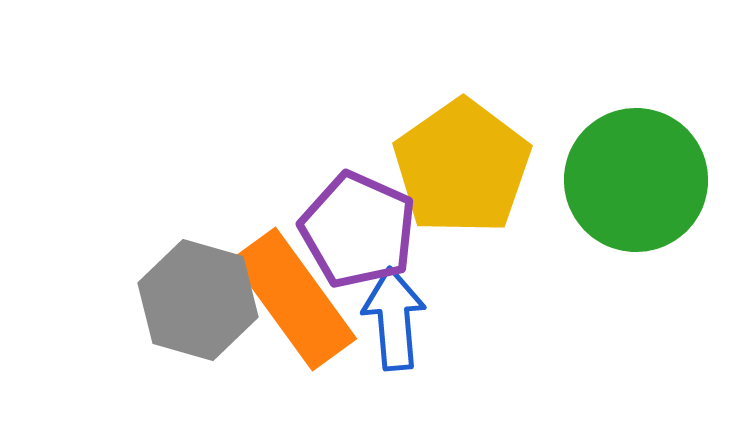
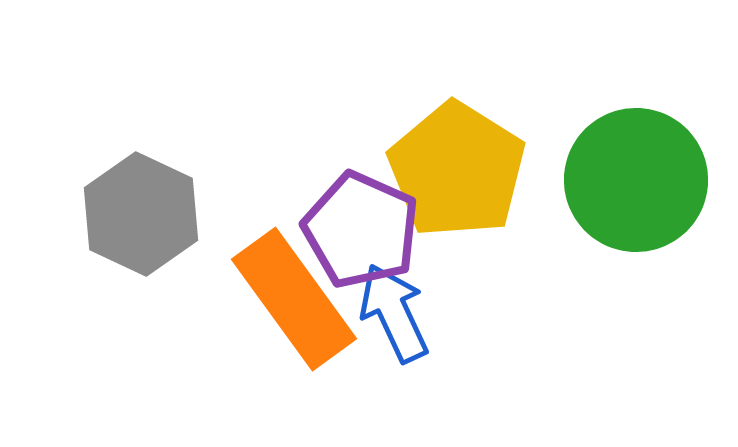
yellow pentagon: moved 5 px left, 3 px down; rotated 5 degrees counterclockwise
purple pentagon: moved 3 px right
gray hexagon: moved 57 px left, 86 px up; rotated 9 degrees clockwise
blue arrow: moved 6 px up; rotated 20 degrees counterclockwise
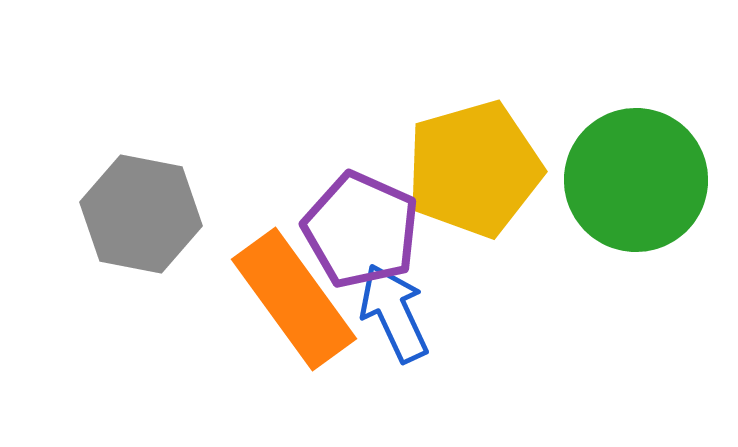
yellow pentagon: moved 17 px right, 1 px up; rotated 24 degrees clockwise
gray hexagon: rotated 14 degrees counterclockwise
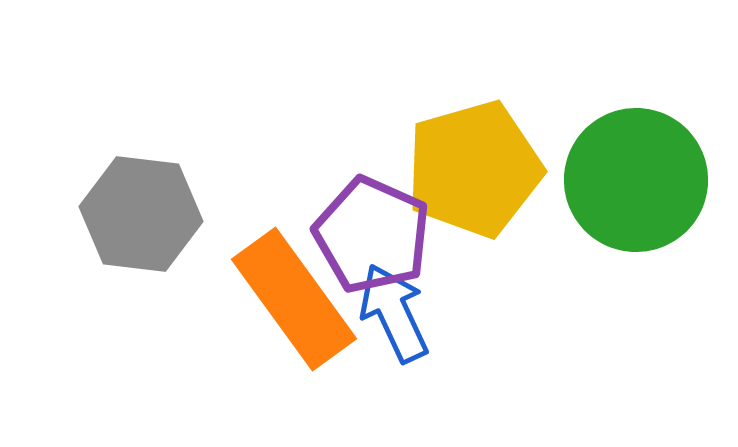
gray hexagon: rotated 4 degrees counterclockwise
purple pentagon: moved 11 px right, 5 px down
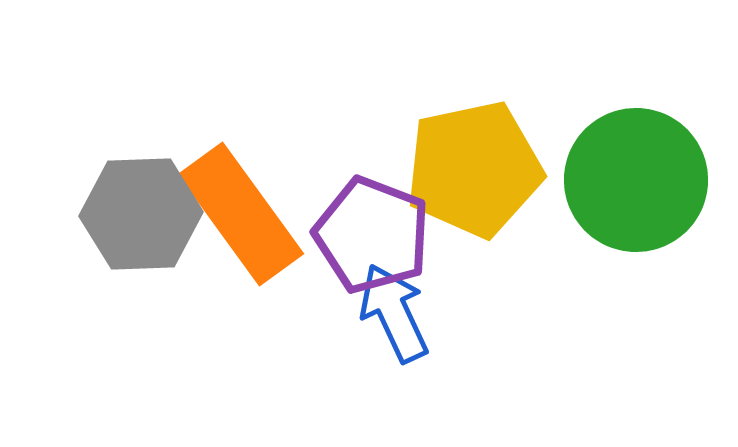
yellow pentagon: rotated 4 degrees clockwise
gray hexagon: rotated 9 degrees counterclockwise
purple pentagon: rotated 3 degrees counterclockwise
orange rectangle: moved 53 px left, 85 px up
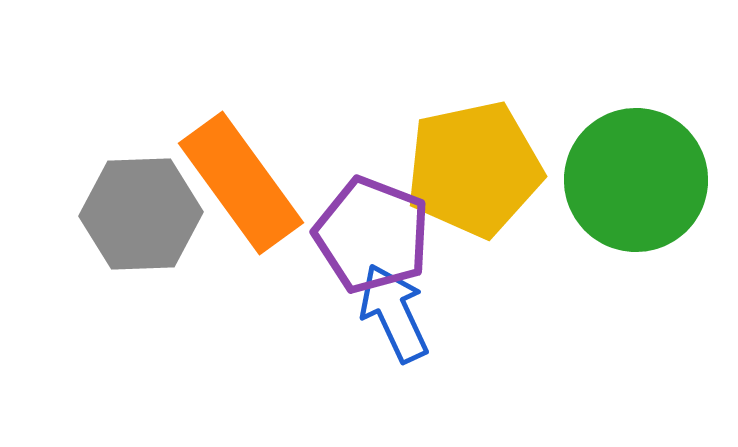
orange rectangle: moved 31 px up
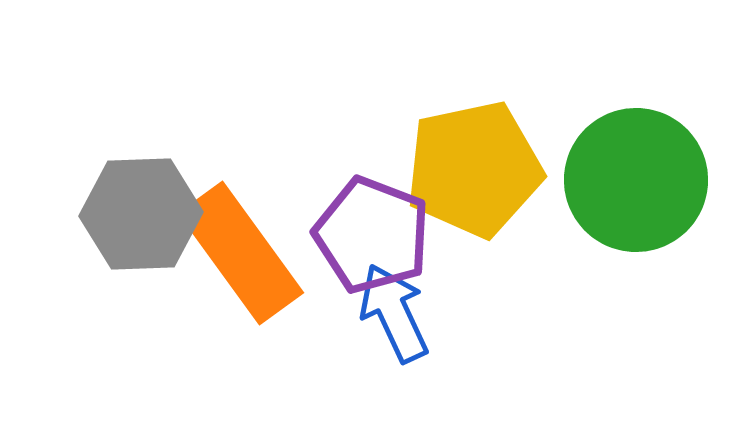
orange rectangle: moved 70 px down
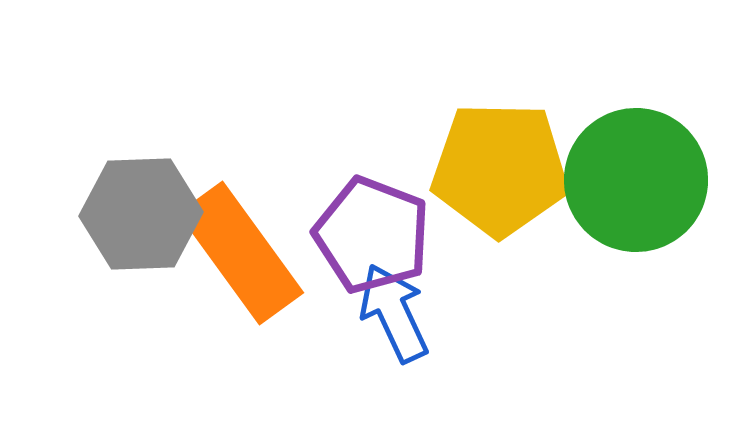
yellow pentagon: moved 26 px right; rotated 13 degrees clockwise
